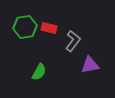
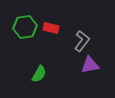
red rectangle: moved 2 px right
gray L-shape: moved 9 px right
green semicircle: moved 2 px down
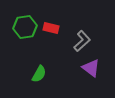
gray L-shape: rotated 10 degrees clockwise
purple triangle: moved 1 px right, 3 px down; rotated 48 degrees clockwise
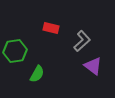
green hexagon: moved 10 px left, 24 px down
purple triangle: moved 2 px right, 2 px up
green semicircle: moved 2 px left
